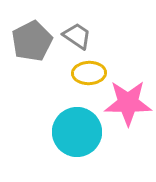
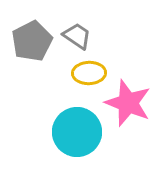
pink star: rotated 21 degrees clockwise
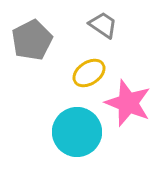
gray trapezoid: moved 26 px right, 11 px up
gray pentagon: moved 1 px up
yellow ellipse: rotated 32 degrees counterclockwise
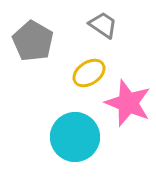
gray pentagon: moved 1 px right, 1 px down; rotated 15 degrees counterclockwise
cyan circle: moved 2 px left, 5 px down
